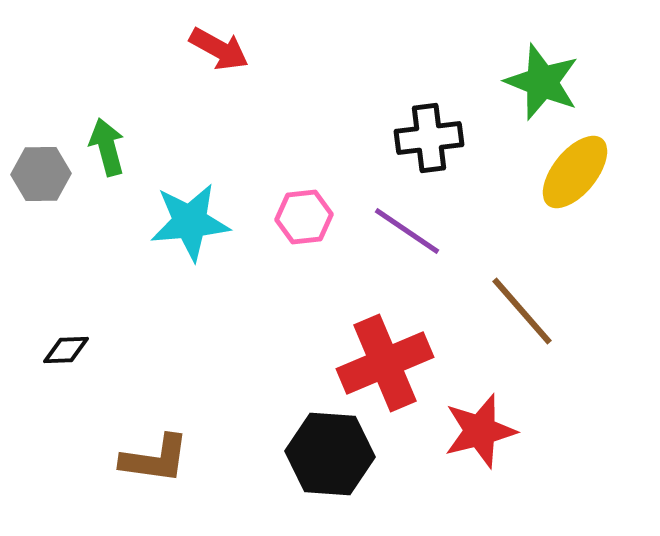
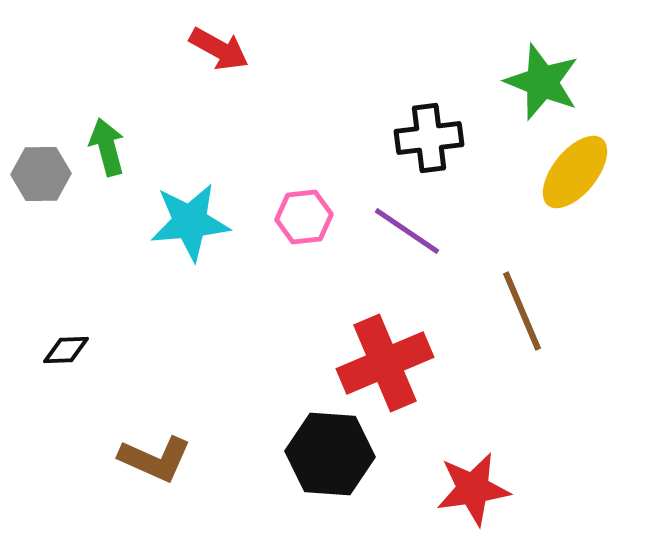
brown line: rotated 18 degrees clockwise
red star: moved 7 px left, 58 px down; rotated 6 degrees clockwise
brown L-shape: rotated 16 degrees clockwise
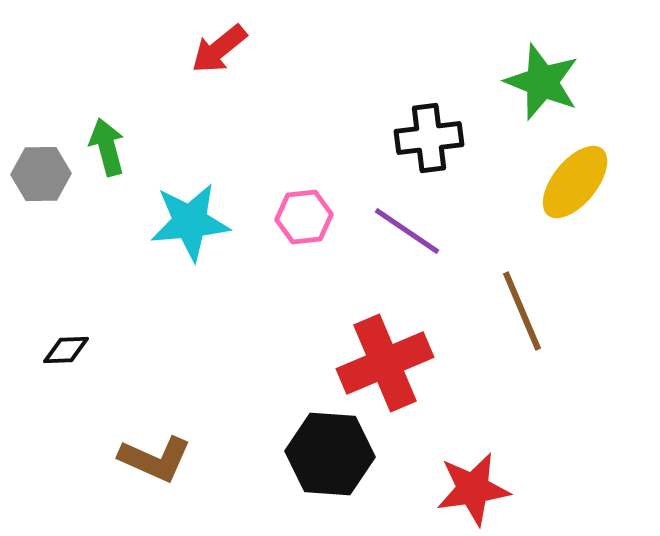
red arrow: rotated 112 degrees clockwise
yellow ellipse: moved 10 px down
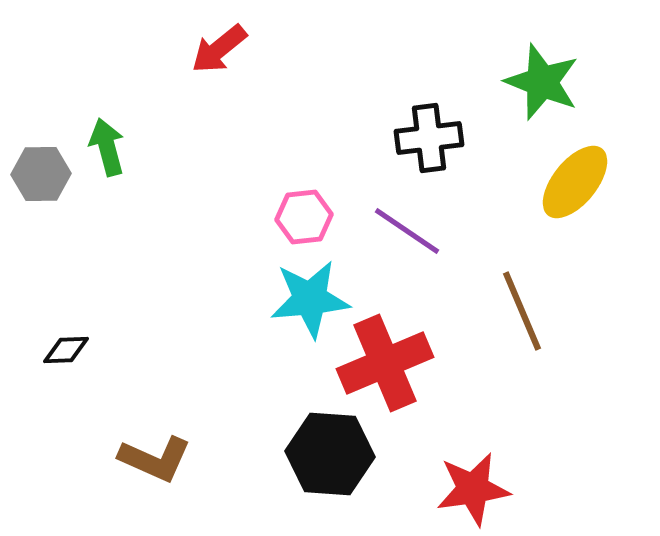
cyan star: moved 120 px right, 77 px down
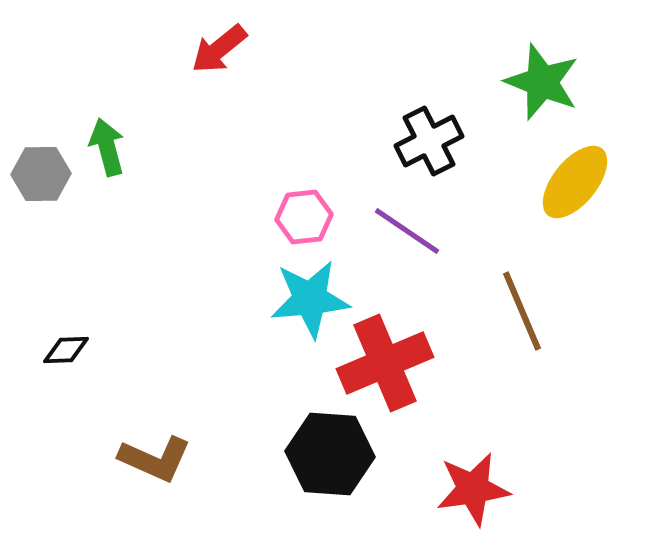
black cross: moved 3 px down; rotated 20 degrees counterclockwise
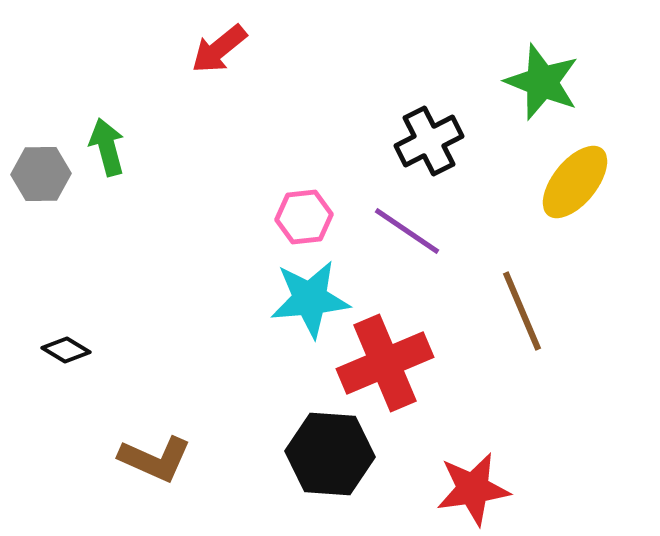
black diamond: rotated 33 degrees clockwise
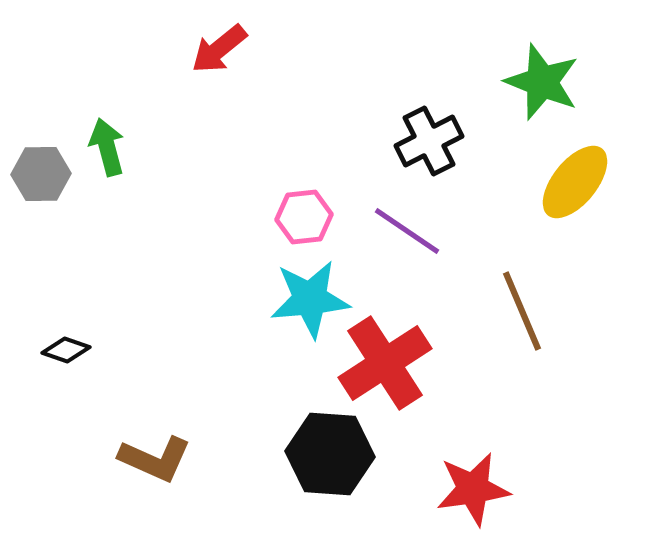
black diamond: rotated 12 degrees counterclockwise
red cross: rotated 10 degrees counterclockwise
